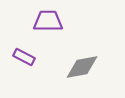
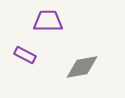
purple rectangle: moved 1 px right, 2 px up
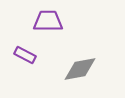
gray diamond: moved 2 px left, 2 px down
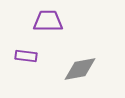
purple rectangle: moved 1 px right, 1 px down; rotated 20 degrees counterclockwise
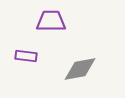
purple trapezoid: moved 3 px right
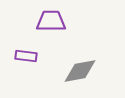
gray diamond: moved 2 px down
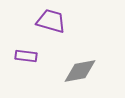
purple trapezoid: rotated 16 degrees clockwise
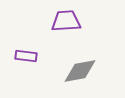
purple trapezoid: moved 15 px right; rotated 20 degrees counterclockwise
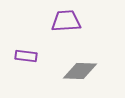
gray diamond: rotated 12 degrees clockwise
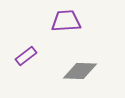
purple rectangle: rotated 45 degrees counterclockwise
